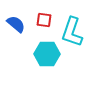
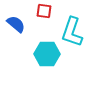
red square: moved 9 px up
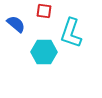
cyan L-shape: moved 1 px left, 1 px down
cyan hexagon: moved 3 px left, 2 px up
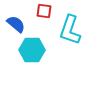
cyan L-shape: moved 1 px left, 3 px up
cyan hexagon: moved 12 px left, 2 px up
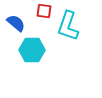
blue semicircle: moved 1 px up
cyan L-shape: moved 2 px left, 4 px up
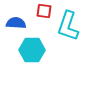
blue semicircle: rotated 36 degrees counterclockwise
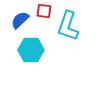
blue semicircle: moved 4 px right, 3 px up; rotated 48 degrees counterclockwise
cyan hexagon: moved 1 px left
